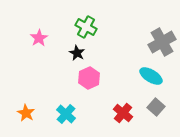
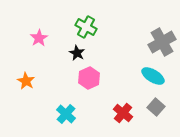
cyan ellipse: moved 2 px right
orange star: moved 32 px up
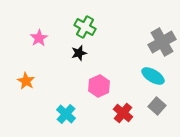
green cross: moved 1 px left
black star: moved 2 px right; rotated 28 degrees clockwise
pink hexagon: moved 10 px right, 8 px down
gray square: moved 1 px right, 1 px up
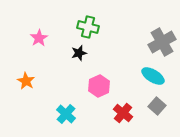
green cross: moved 3 px right; rotated 15 degrees counterclockwise
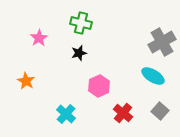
green cross: moved 7 px left, 4 px up
gray square: moved 3 px right, 5 px down
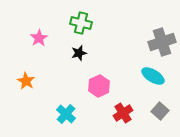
gray cross: rotated 12 degrees clockwise
red cross: rotated 18 degrees clockwise
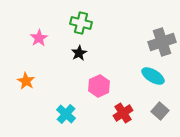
black star: rotated 14 degrees counterclockwise
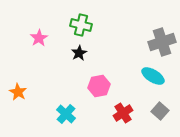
green cross: moved 2 px down
orange star: moved 8 px left, 11 px down
pink hexagon: rotated 15 degrees clockwise
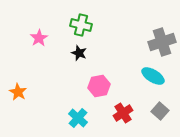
black star: rotated 21 degrees counterclockwise
cyan cross: moved 12 px right, 4 px down
